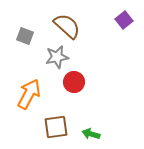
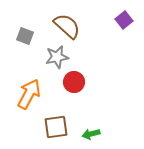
green arrow: rotated 30 degrees counterclockwise
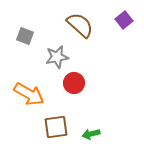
brown semicircle: moved 13 px right, 1 px up
red circle: moved 1 px down
orange arrow: rotated 92 degrees clockwise
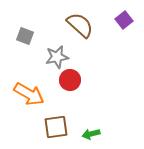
red circle: moved 4 px left, 3 px up
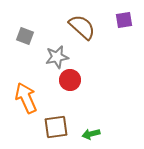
purple square: rotated 30 degrees clockwise
brown semicircle: moved 2 px right, 2 px down
orange arrow: moved 3 px left, 4 px down; rotated 144 degrees counterclockwise
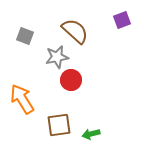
purple square: moved 2 px left; rotated 12 degrees counterclockwise
brown semicircle: moved 7 px left, 4 px down
red circle: moved 1 px right
orange arrow: moved 4 px left, 1 px down; rotated 8 degrees counterclockwise
brown square: moved 3 px right, 2 px up
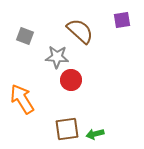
purple square: rotated 12 degrees clockwise
brown semicircle: moved 5 px right
gray star: rotated 15 degrees clockwise
brown square: moved 8 px right, 4 px down
green arrow: moved 4 px right
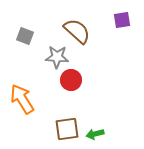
brown semicircle: moved 3 px left
